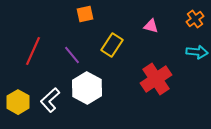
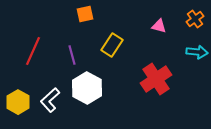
pink triangle: moved 8 px right
purple line: rotated 24 degrees clockwise
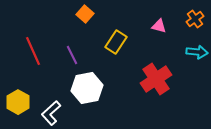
orange square: rotated 36 degrees counterclockwise
yellow rectangle: moved 4 px right, 3 px up
red line: rotated 48 degrees counterclockwise
purple line: rotated 12 degrees counterclockwise
white hexagon: rotated 20 degrees clockwise
white L-shape: moved 1 px right, 13 px down
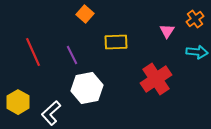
pink triangle: moved 8 px right, 5 px down; rotated 49 degrees clockwise
yellow rectangle: rotated 55 degrees clockwise
red line: moved 1 px down
